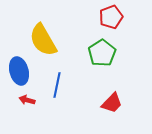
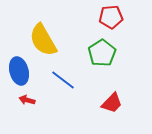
red pentagon: rotated 15 degrees clockwise
blue line: moved 6 px right, 5 px up; rotated 65 degrees counterclockwise
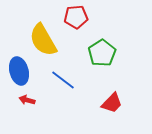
red pentagon: moved 35 px left
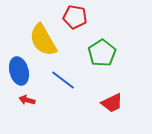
red pentagon: moved 1 px left; rotated 15 degrees clockwise
red trapezoid: rotated 20 degrees clockwise
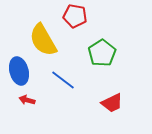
red pentagon: moved 1 px up
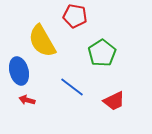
yellow semicircle: moved 1 px left, 1 px down
blue line: moved 9 px right, 7 px down
red trapezoid: moved 2 px right, 2 px up
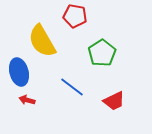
blue ellipse: moved 1 px down
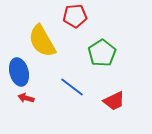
red pentagon: rotated 15 degrees counterclockwise
red arrow: moved 1 px left, 2 px up
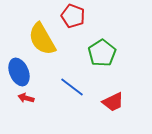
red pentagon: moved 2 px left; rotated 25 degrees clockwise
yellow semicircle: moved 2 px up
blue ellipse: rotated 8 degrees counterclockwise
red trapezoid: moved 1 px left, 1 px down
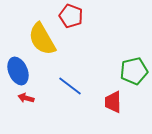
red pentagon: moved 2 px left
green pentagon: moved 32 px right, 18 px down; rotated 20 degrees clockwise
blue ellipse: moved 1 px left, 1 px up
blue line: moved 2 px left, 1 px up
red trapezoid: rotated 115 degrees clockwise
